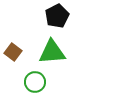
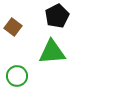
brown square: moved 25 px up
green circle: moved 18 px left, 6 px up
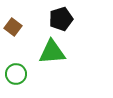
black pentagon: moved 4 px right, 3 px down; rotated 10 degrees clockwise
green circle: moved 1 px left, 2 px up
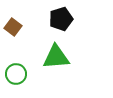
green triangle: moved 4 px right, 5 px down
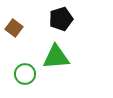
brown square: moved 1 px right, 1 px down
green circle: moved 9 px right
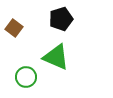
green triangle: rotated 28 degrees clockwise
green circle: moved 1 px right, 3 px down
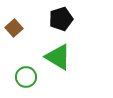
brown square: rotated 12 degrees clockwise
green triangle: moved 2 px right; rotated 8 degrees clockwise
